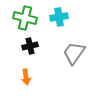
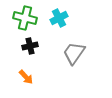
cyan cross: moved 1 px down; rotated 18 degrees counterclockwise
orange arrow: rotated 35 degrees counterclockwise
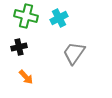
green cross: moved 1 px right, 2 px up
black cross: moved 11 px left, 1 px down
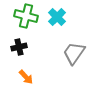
cyan cross: moved 2 px left, 1 px up; rotated 18 degrees counterclockwise
